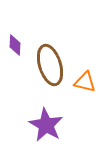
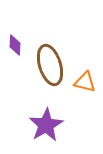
purple star: rotated 12 degrees clockwise
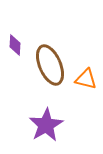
brown ellipse: rotated 6 degrees counterclockwise
orange triangle: moved 1 px right, 3 px up
